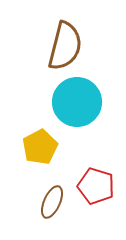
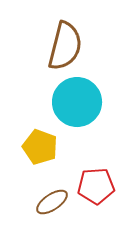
yellow pentagon: rotated 24 degrees counterclockwise
red pentagon: rotated 21 degrees counterclockwise
brown ellipse: rotated 32 degrees clockwise
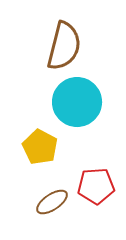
brown semicircle: moved 1 px left
yellow pentagon: rotated 8 degrees clockwise
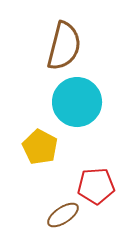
brown ellipse: moved 11 px right, 13 px down
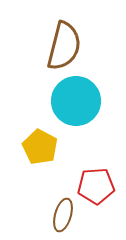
cyan circle: moved 1 px left, 1 px up
brown ellipse: rotated 40 degrees counterclockwise
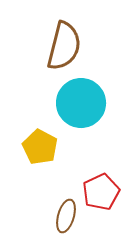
cyan circle: moved 5 px right, 2 px down
red pentagon: moved 5 px right, 6 px down; rotated 21 degrees counterclockwise
brown ellipse: moved 3 px right, 1 px down
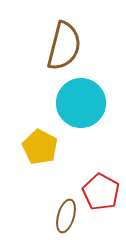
red pentagon: rotated 18 degrees counterclockwise
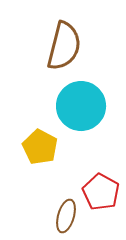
cyan circle: moved 3 px down
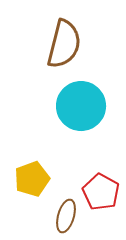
brown semicircle: moved 2 px up
yellow pentagon: moved 8 px left, 32 px down; rotated 24 degrees clockwise
